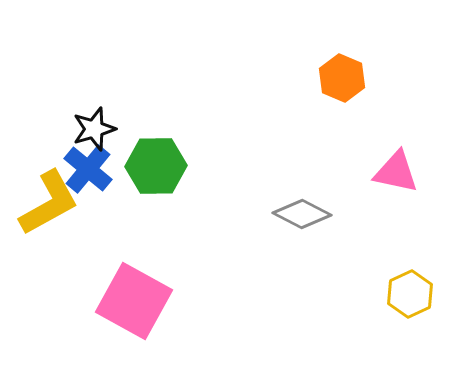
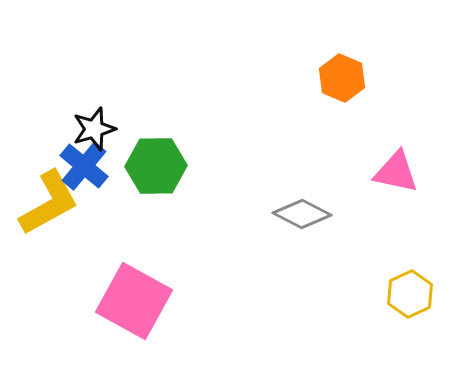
blue cross: moved 4 px left, 3 px up
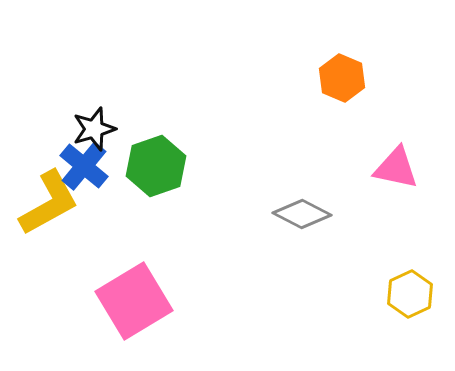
green hexagon: rotated 18 degrees counterclockwise
pink triangle: moved 4 px up
pink square: rotated 30 degrees clockwise
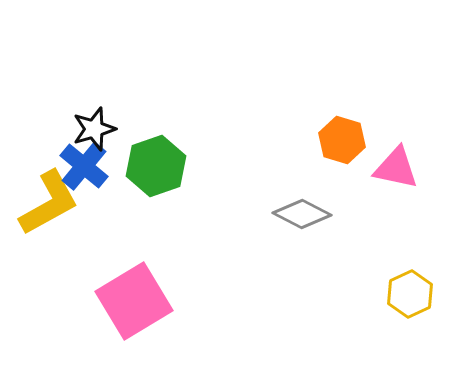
orange hexagon: moved 62 px down; rotated 6 degrees counterclockwise
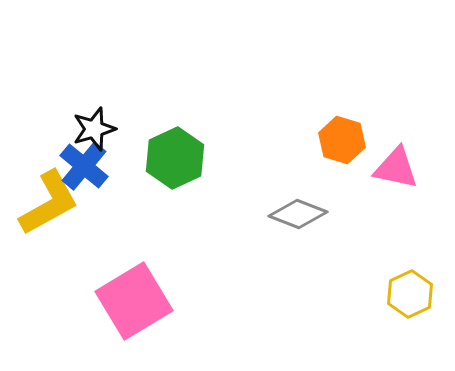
green hexagon: moved 19 px right, 8 px up; rotated 6 degrees counterclockwise
gray diamond: moved 4 px left; rotated 6 degrees counterclockwise
